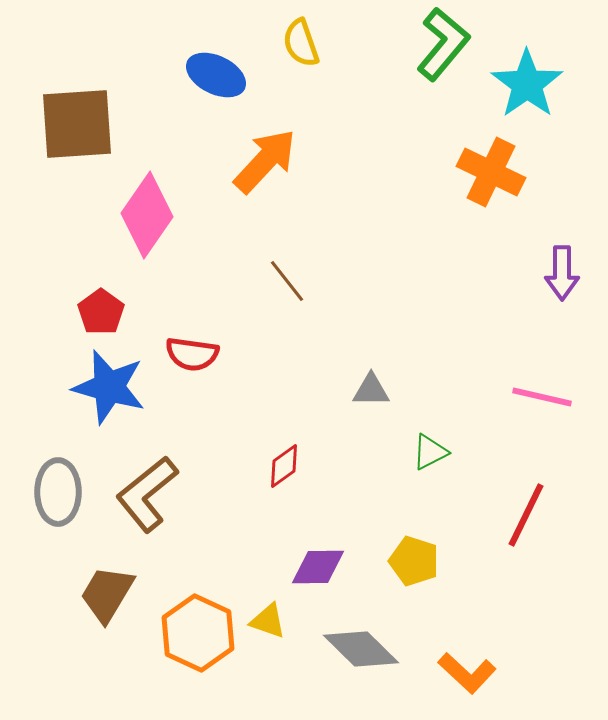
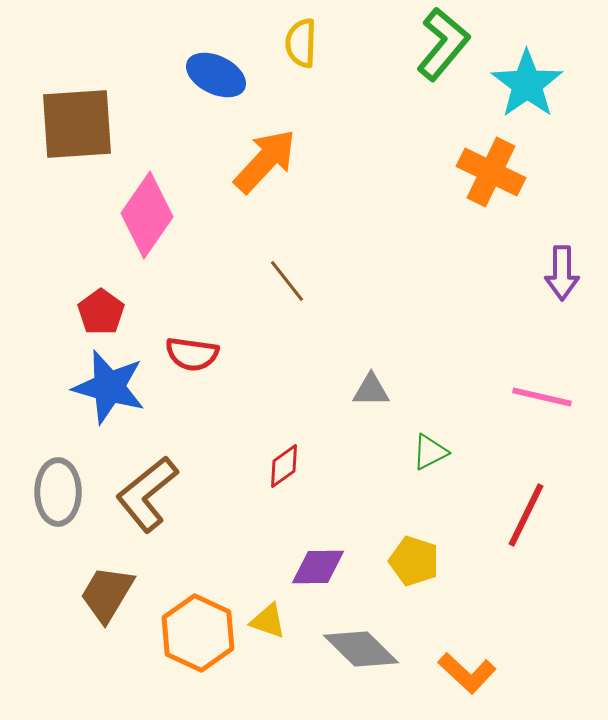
yellow semicircle: rotated 21 degrees clockwise
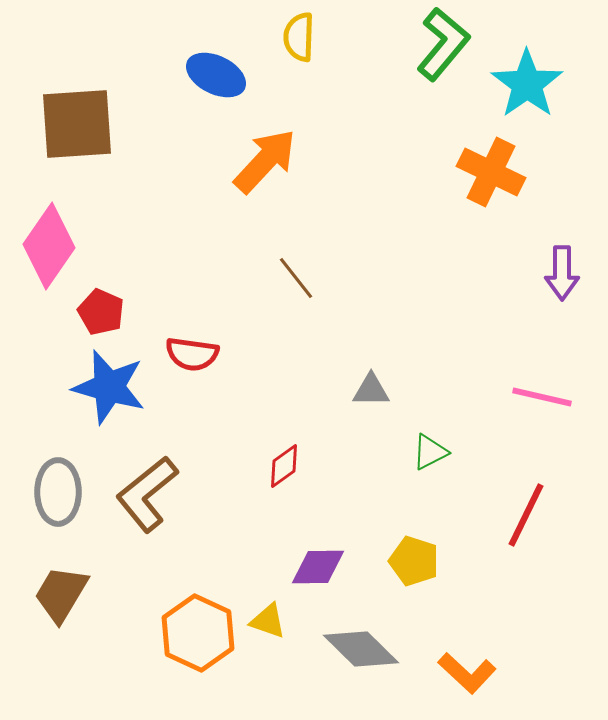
yellow semicircle: moved 2 px left, 6 px up
pink diamond: moved 98 px left, 31 px down
brown line: moved 9 px right, 3 px up
red pentagon: rotated 12 degrees counterclockwise
brown trapezoid: moved 46 px left
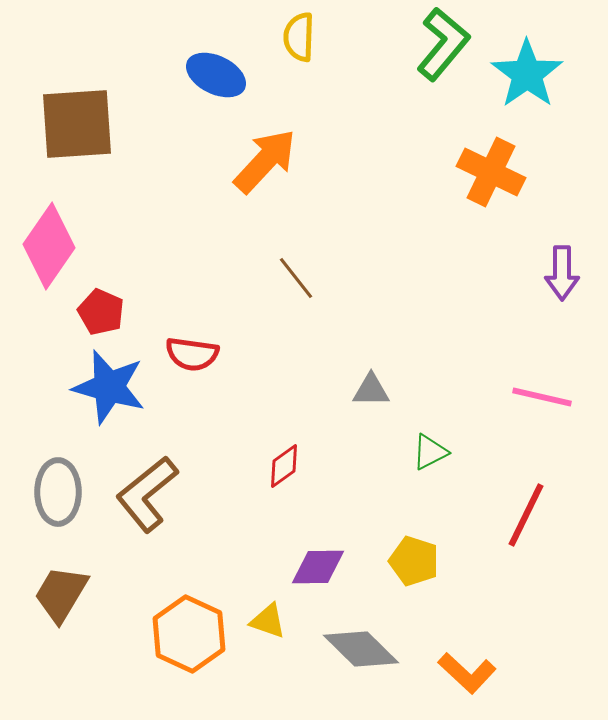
cyan star: moved 10 px up
orange hexagon: moved 9 px left, 1 px down
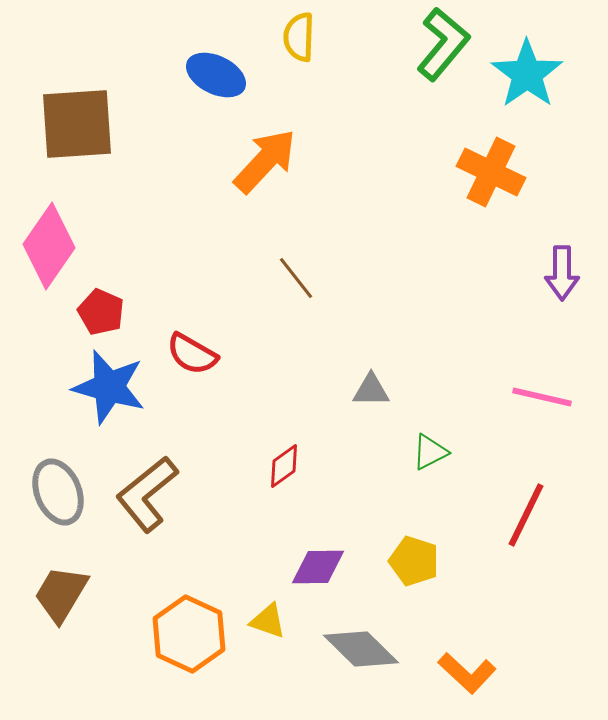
red semicircle: rotated 22 degrees clockwise
gray ellipse: rotated 22 degrees counterclockwise
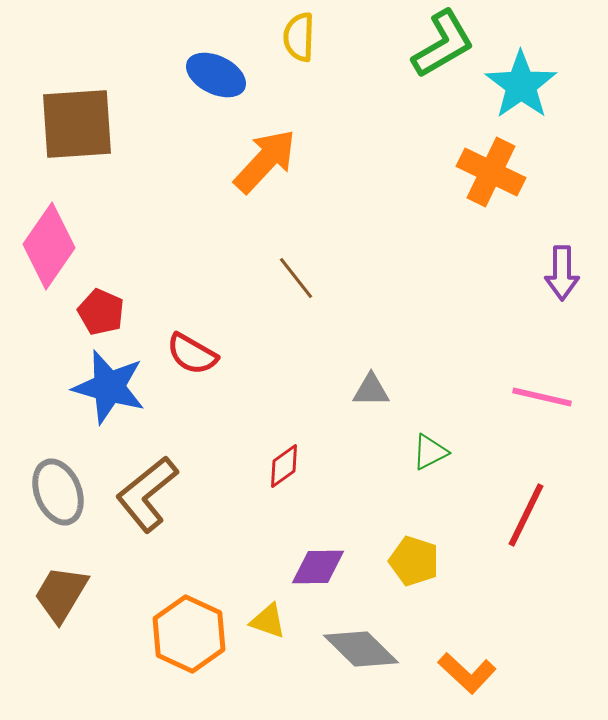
green L-shape: rotated 20 degrees clockwise
cyan star: moved 6 px left, 11 px down
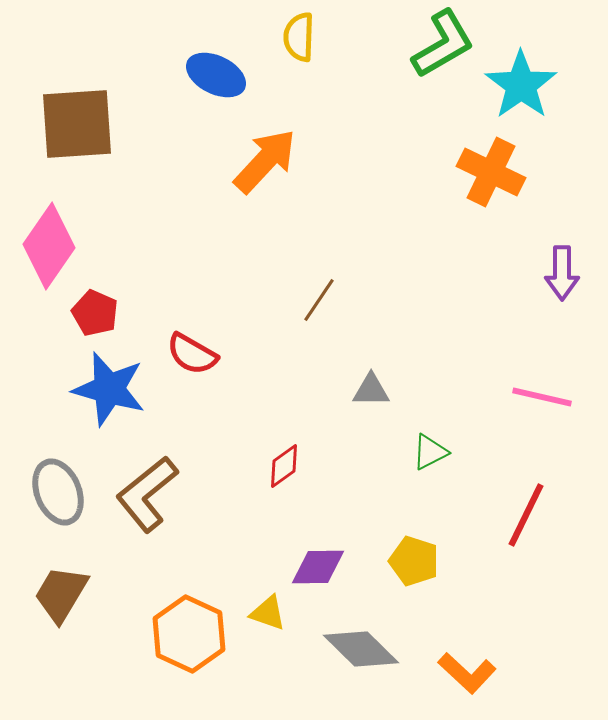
brown line: moved 23 px right, 22 px down; rotated 72 degrees clockwise
red pentagon: moved 6 px left, 1 px down
blue star: moved 2 px down
yellow triangle: moved 8 px up
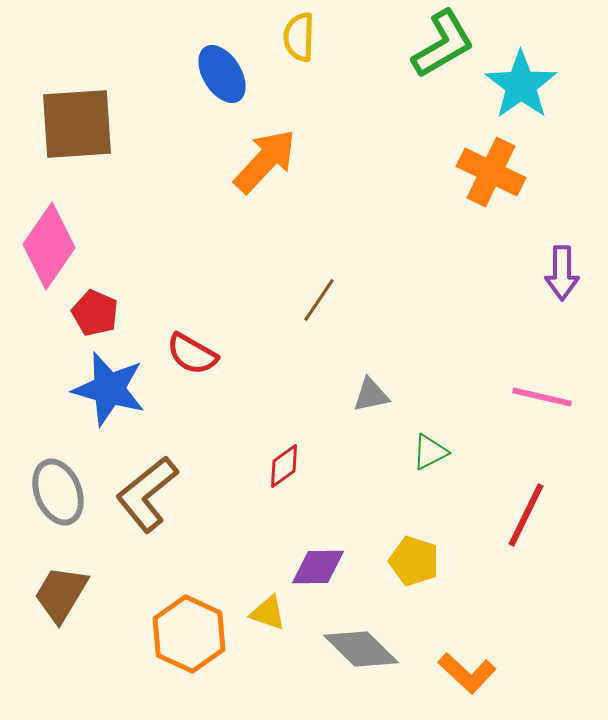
blue ellipse: moved 6 px right, 1 px up; rotated 32 degrees clockwise
gray triangle: moved 5 px down; rotated 12 degrees counterclockwise
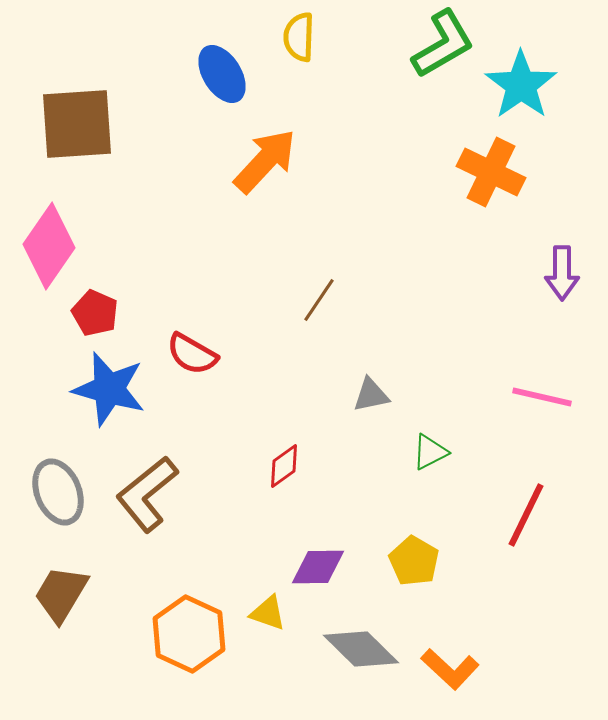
yellow pentagon: rotated 12 degrees clockwise
orange L-shape: moved 17 px left, 4 px up
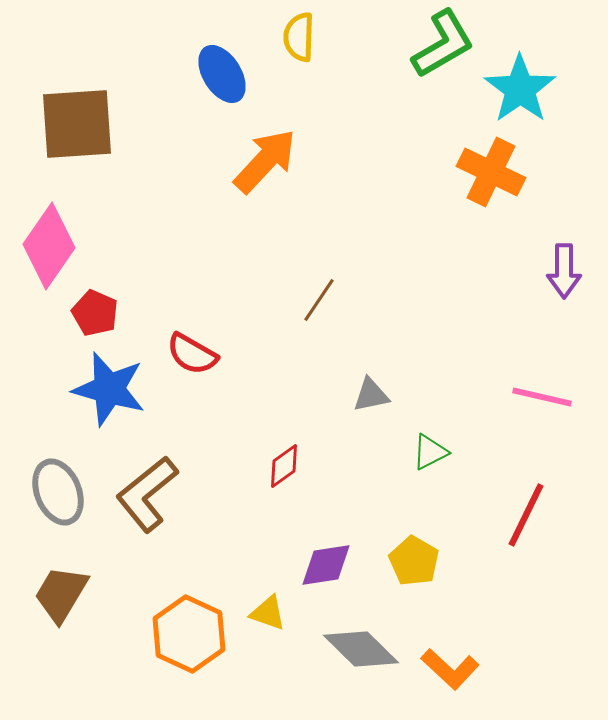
cyan star: moved 1 px left, 4 px down
purple arrow: moved 2 px right, 2 px up
purple diamond: moved 8 px right, 2 px up; rotated 8 degrees counterclockwise
